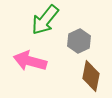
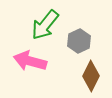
green arrow: moved 5 px down
brown diamond: rotated 16 degrees clockwise
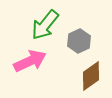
pink arrow: rotated 140 degrees clockwise
brown diamond: rotated 28 degrees clockwise
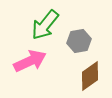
gray hexagon: rotated 15 degrees clockwise
brown diamond: moved 1 px left
